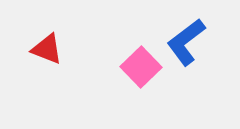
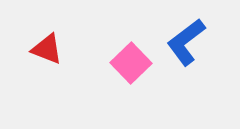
pink square: moved 10 px left, 4 px up
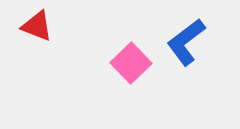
red triangle: moved 10 px left, 23 px up
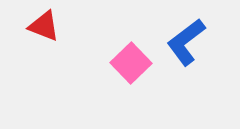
red triangle: moved 7 px right
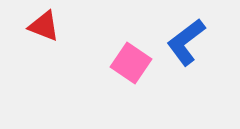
pink square: rotated 12 degrees counterclockwise
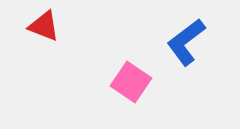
pink square: moved 19 px down
